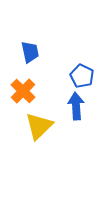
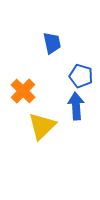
blue trapezoid: moved 22 px right, 9 px up
blue pentagon: moved 1 px left; rotated 10 degrees counterclockwise
yellow triangle: moved 3 px right
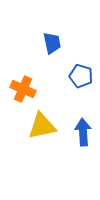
orange cross: moved 2 px up; rotated 20 degrees counterclockwise
blue arrow: moved 7 px right, 26 px down
yellow triangle: rotated 32 degrees clockwise
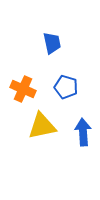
blue pentagon: moved 15 px left, 11 px down
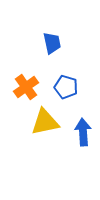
orange cross: moved 3 px right, 2 px up; rotated 30 degrees clockwise
yellow triangle: moved 3 px right, 4 px up
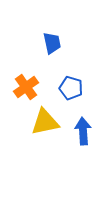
blue pentagon: moved 5 px right, 1 px down
blue arrow: moved 1 px up
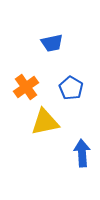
blue trapezoid: rotated 90 degrees clockwise
blue pentagon: rotated 15 degrees clockwise
blue arrow: moved 1 px left, 22 px down
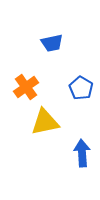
blue pentagon: moved 10 px right
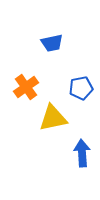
blue pentagon: rotated 30 degrees clockwise
yellow triangle: moved 8 px right, 4 px up
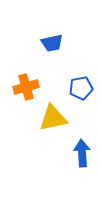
orange cross: rotated 20 degrees clockwise
